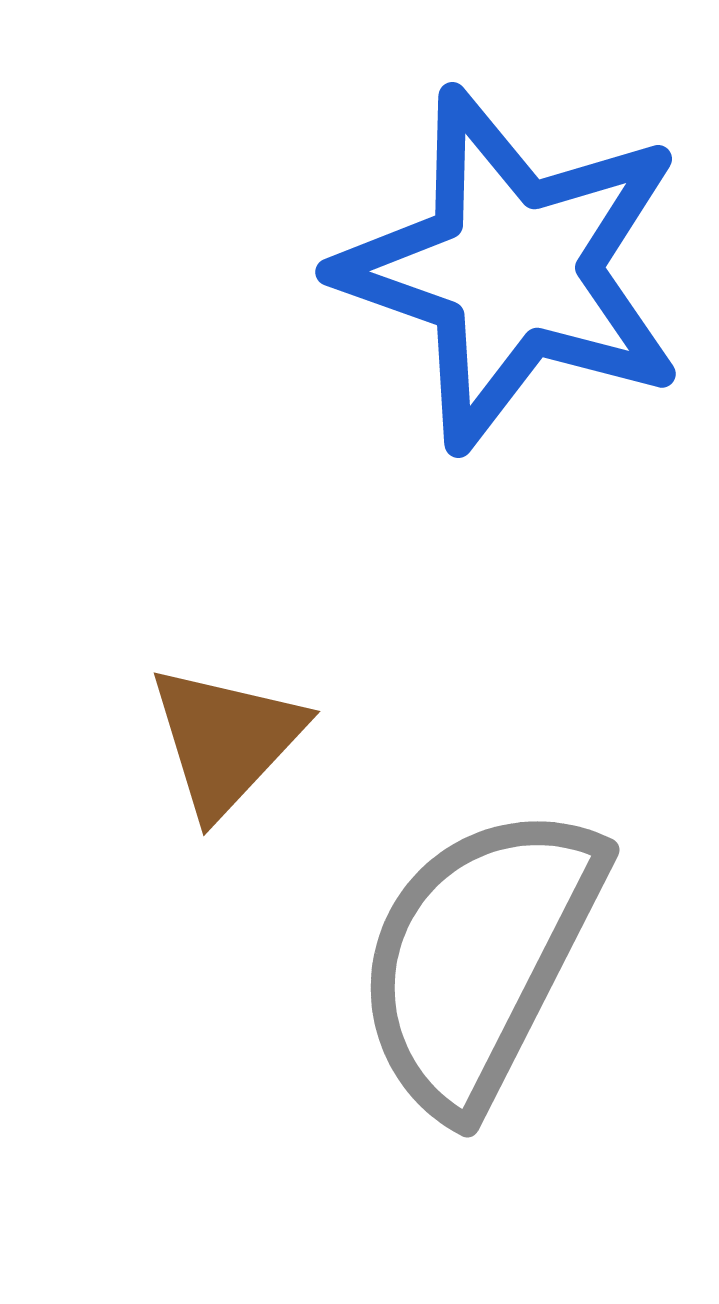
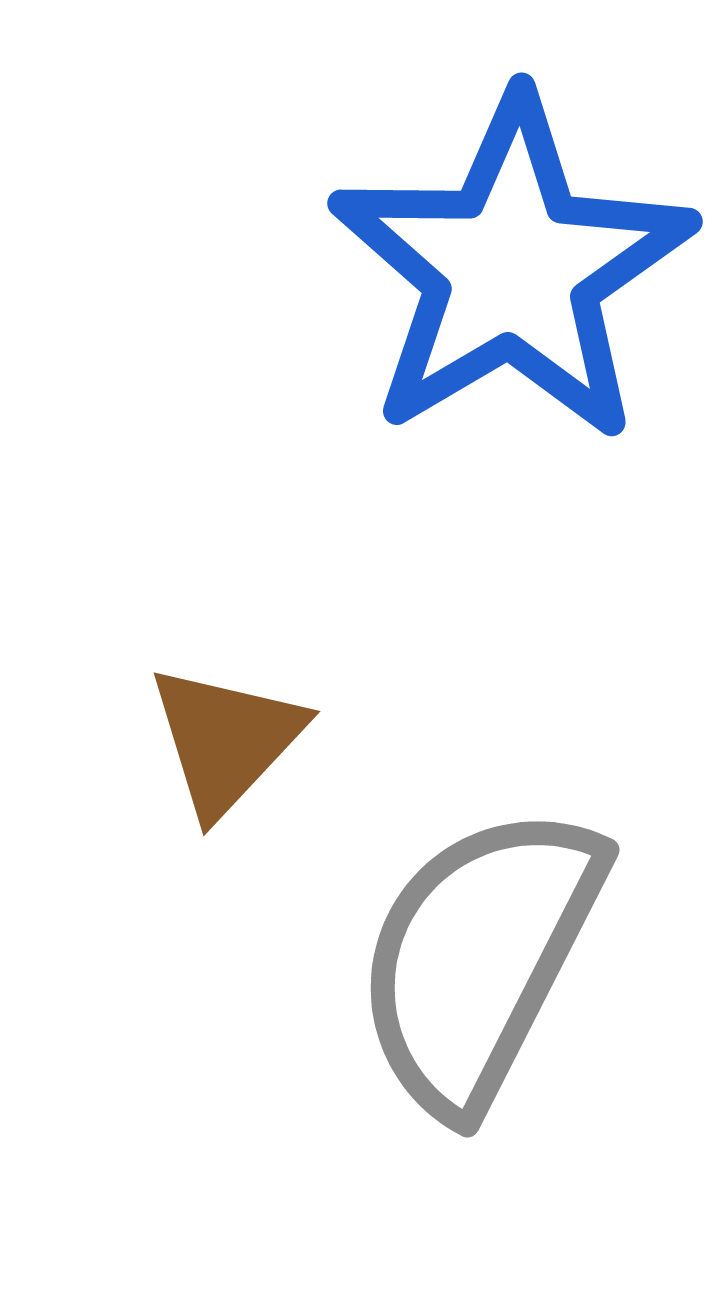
blue star: rotated 22 degrees clockwise
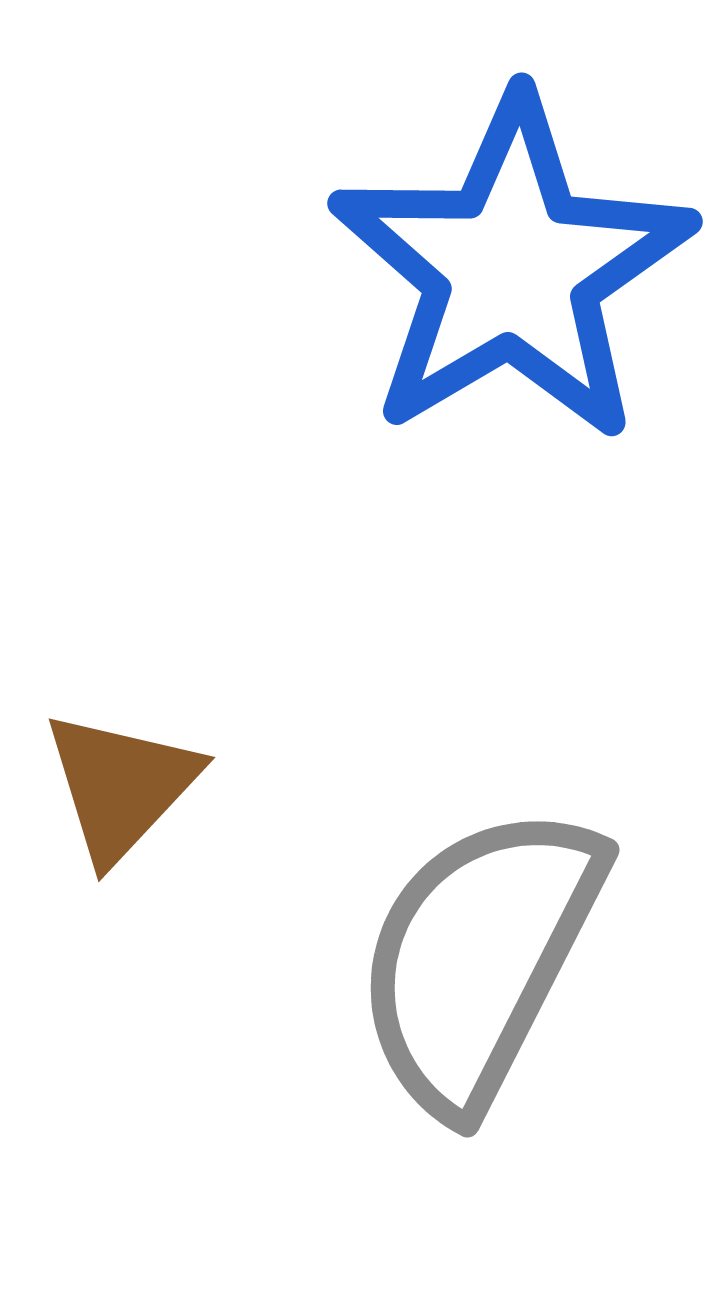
brown triangle: moved 105 px left, 46 px down
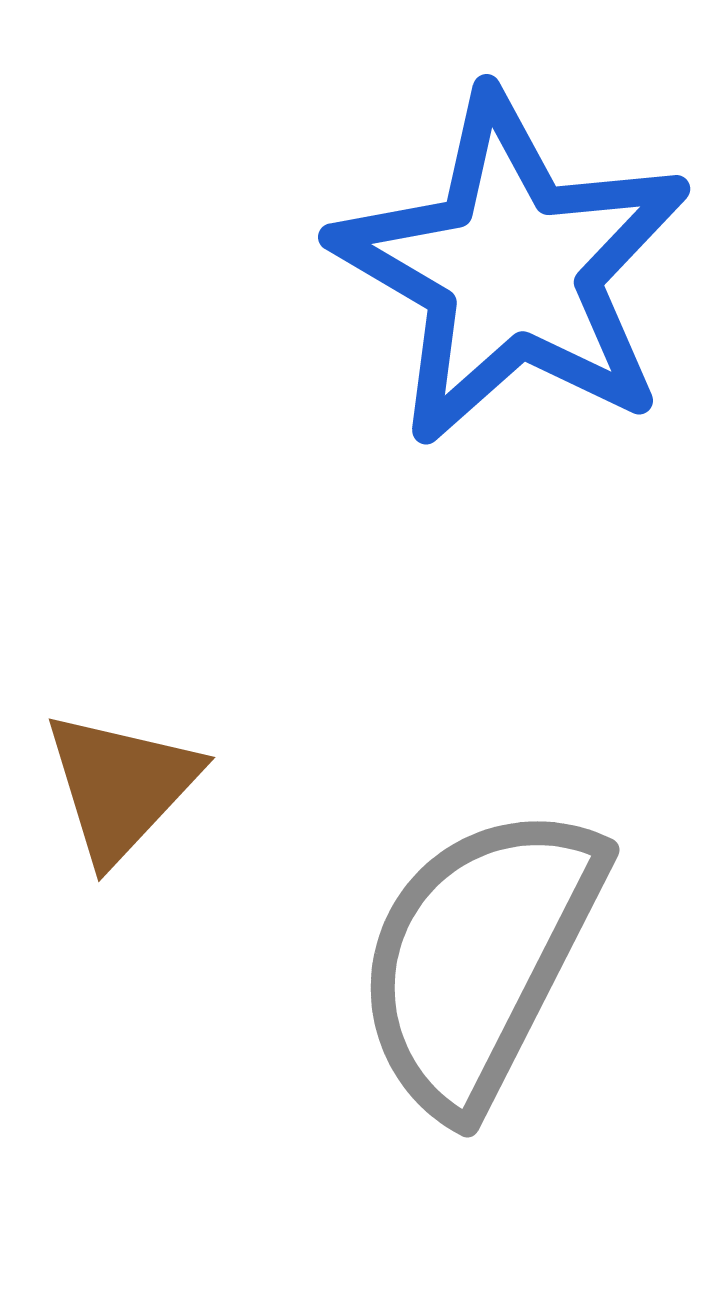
blue star: rotated 11 degrees counterclockwise
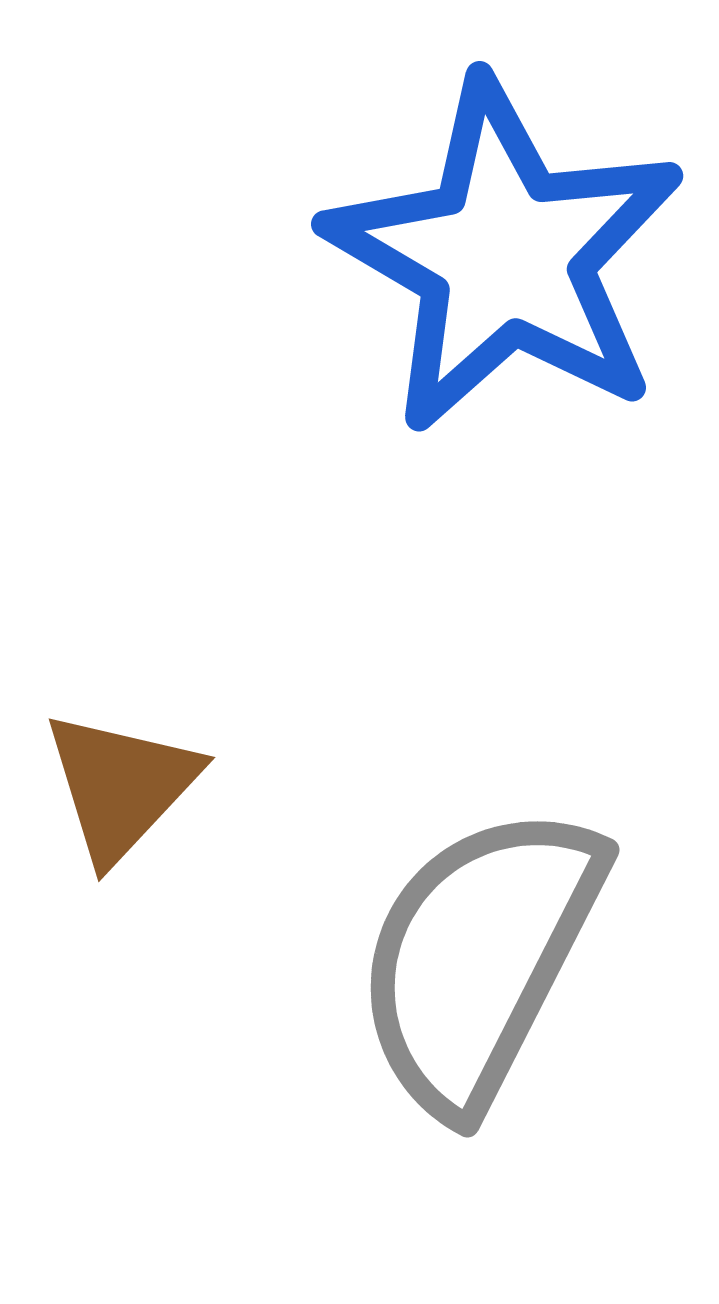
blue star: moved 7 px left, 13 px up
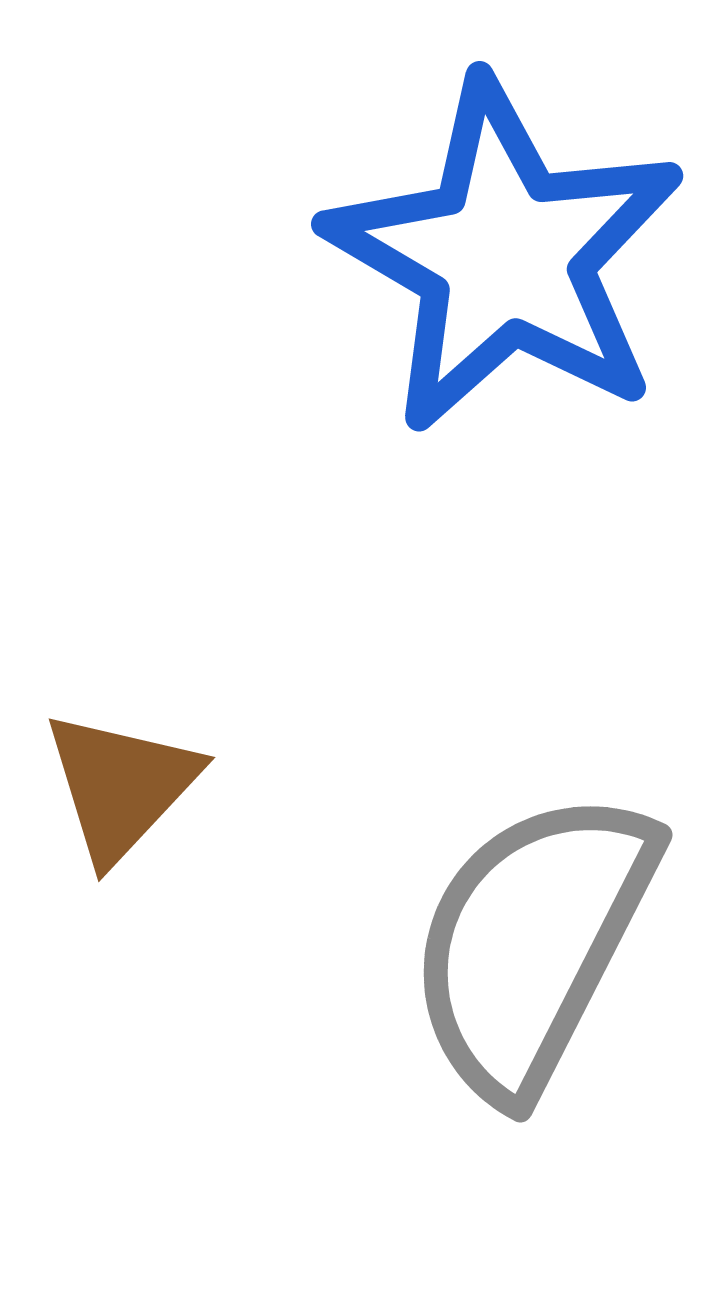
gray semicircle: moved 53 px right, 15 px up
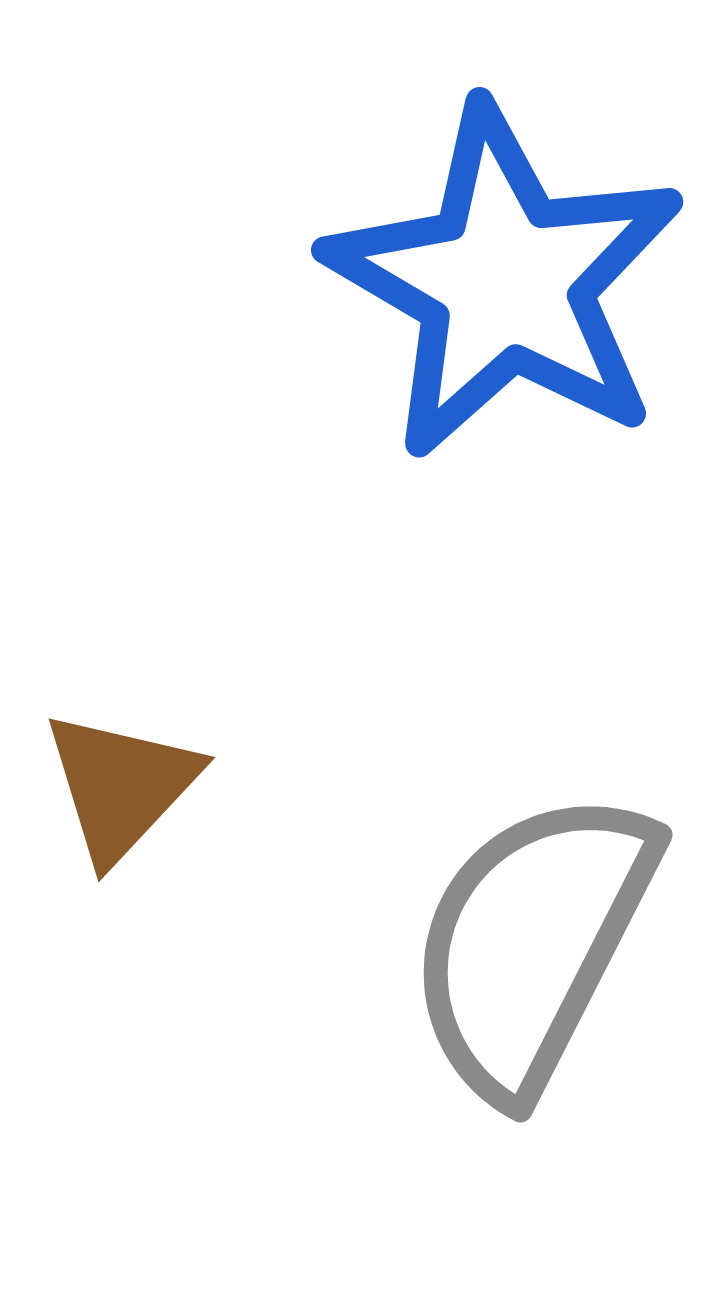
blue star: moved 26 px down
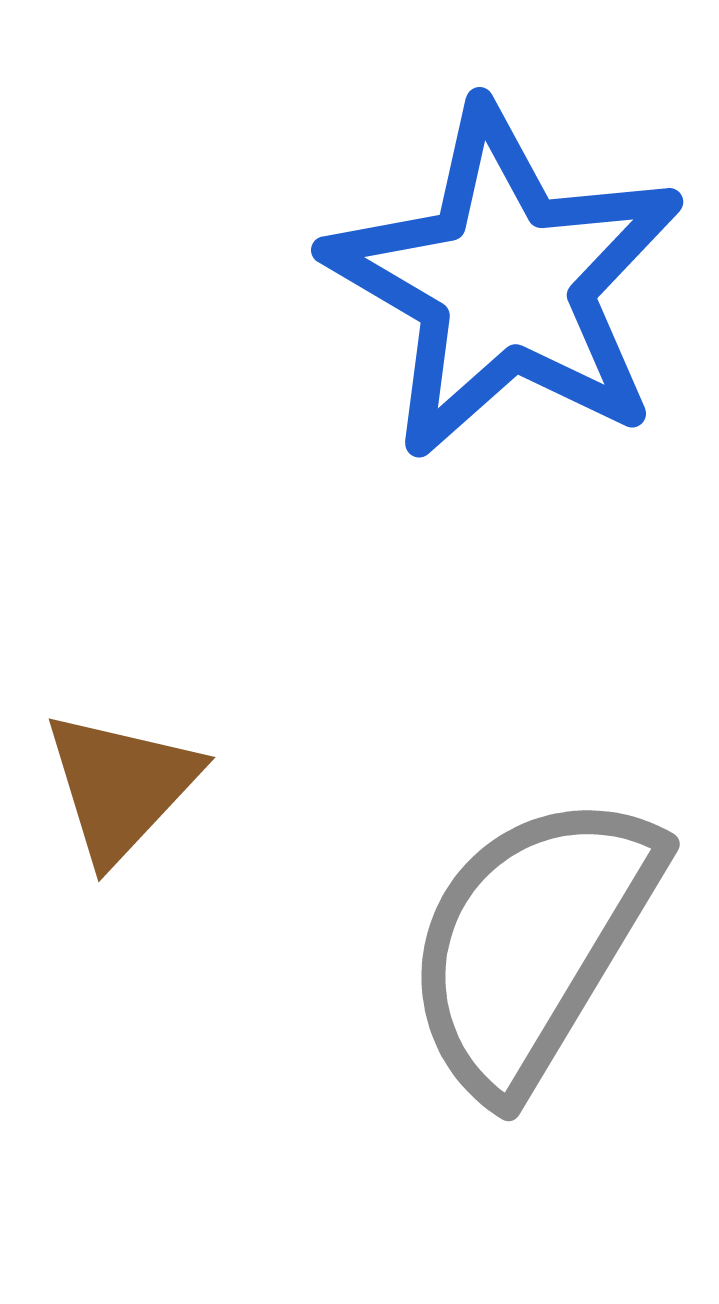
gray semicircle: rotated 4 degrees clockwise
